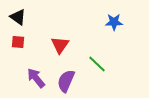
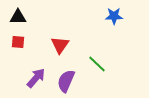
black triangle: rotated 36 degrees counterclockwise
blue star: moved 6 px up
purple arrow: rotated 80 degrees clockwise
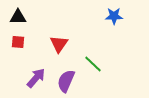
red triangle: moved 1 px left, 1 px up
green line: moved 4 px left
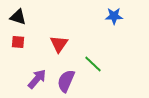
black triangle: rotated 18 degrees clockwise
purple arrow: moved 1 px right, 1 px down
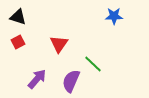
red square: rotated 32 degrees counterclockwise
purple semicircle: moved 5 px right
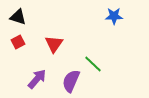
red triangle: moved 5 px left
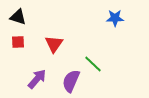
blue star: moved 1 px right, 2 px down
red square: rotated 24 degrees clockwise
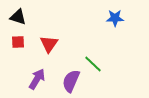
red triangle: moved 5 px left
purple arrow: rotated 10 degrees counterclockwise
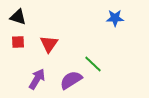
purple semicircle: moved 1 px up; rotated 35 degrees clockwise
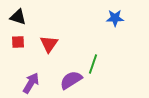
green line: rotated 66 degrees clockwise
purple arrow: moved 6 px left, 4 px down
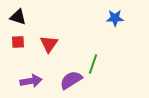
purple arrow: moved 2 px up; rotated 50 degrees clockwise
